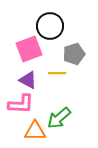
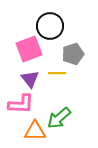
gray pentagon: moved 1 px left
purple triangle: moved 2 px right, 1 px up; rotated 24 degrees clockwise
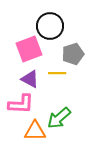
purple triangle: rotated 24 degrees counterclockwise
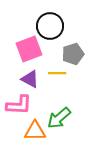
pink L-shape: moved 2 px left, 1 px down
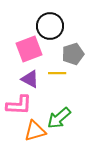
orange triangle: rotated 15 degrees counterclockwise
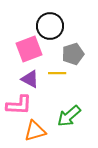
green arrow: moved 10 px right, 2 px up
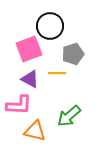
orange triangle: rotated 30 degrees clockwise
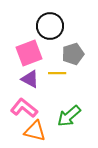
pink square: moved 4 px down
pink L-shape: moved 5 px right, 3 px down; rotated 144 degrees counterclockwise
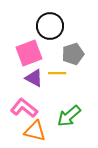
purple triangle: moved 4 px right, 1 px up
